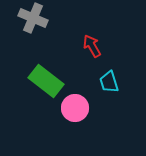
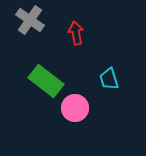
gray cross: moved 3 px left, 2 px down; rotated 12 degrees clockwise
red arrow: moved 16 px left, 13 px up; rotated 20 degrees clockwise
cyan trapezoid: moved 3 px up
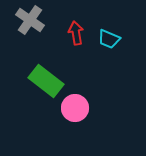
cyan trapezoid: moved 40 px up; rotated 50 degrees counterclockwise
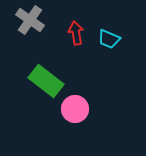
pink circle: moved 1 px down
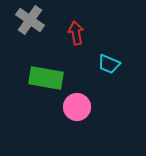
cyan trapezoid: moved 25 px down
green rectangle: moved 3 px up; rotated 28 degrees counterclockwise
pink circle: moved 2 px right, 2 px up
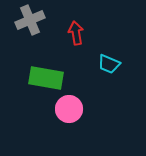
gray cross: rotated 32 degrees clockwise
pink circle: moved 8 px left, 2 px down
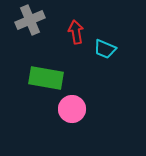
red arrow: moved 1 px up
cyan trapezoid: moved 4 px left, 15 px up
pink circle: moved 3 px right
